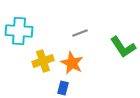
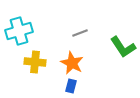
cyan cross: rotated 20 degrees counterclockwise
yellow cross: moved 8 px left, 1 px down; rotated 25 degrees clockwise
blue rectangle: moved 8 px right, 2 px up
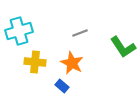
blue rectangle: moved 9 px left; rotated 64 degrees counterclockwise
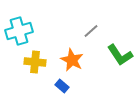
gray line: moved 11 px right, 2 px up; rotated 21 degrees counterclockwise
green L-shape: moved 3 px left, 8 px down
orange star: moved 3 px up
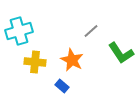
green L-shape: moved 1 px right, 2 px up
